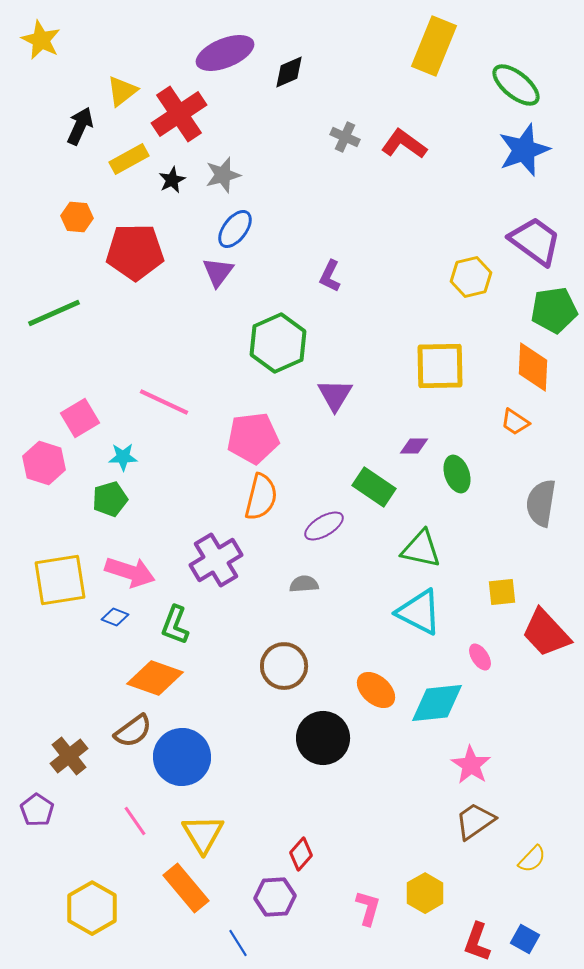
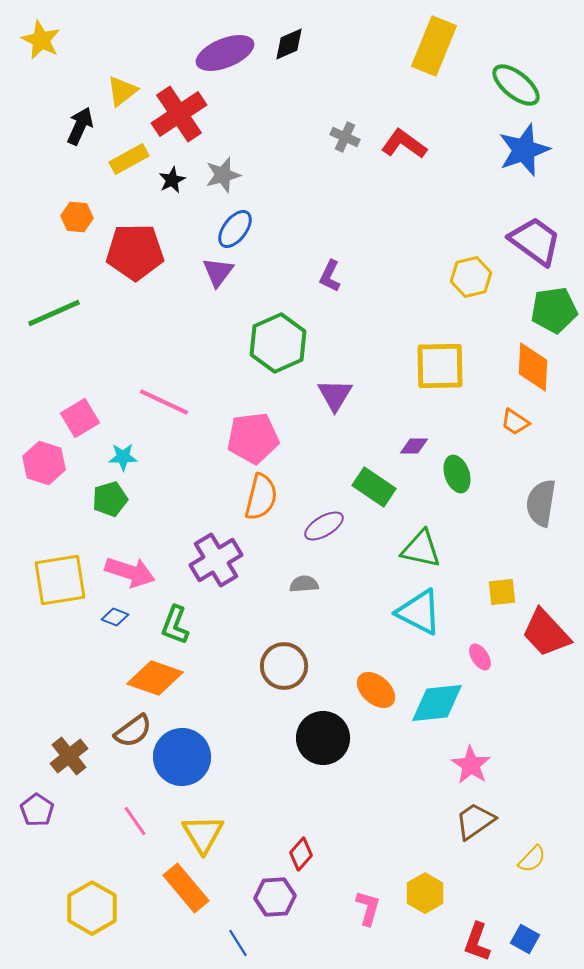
black diamond at (289, 72): moved 28 px up
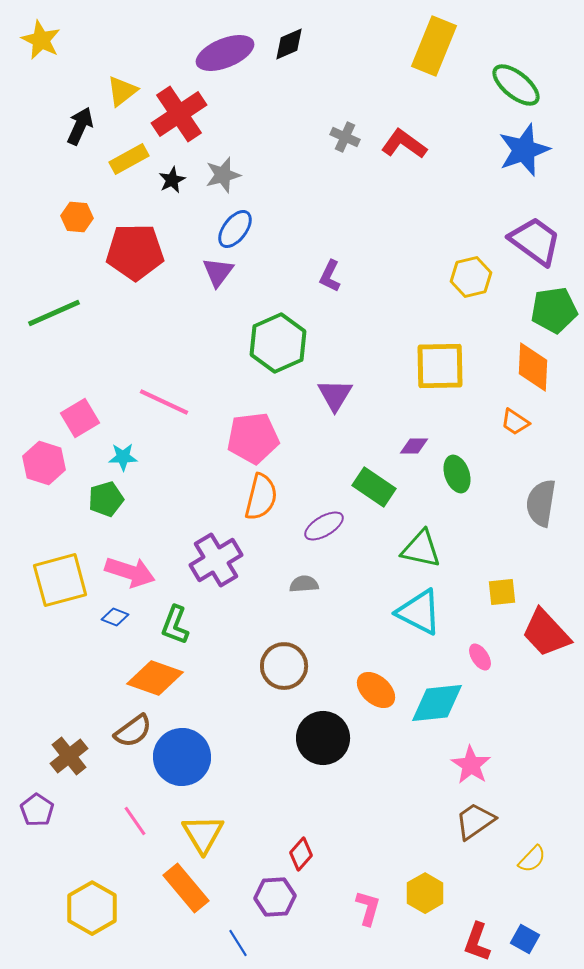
green pentagon at (110, 499): moved 4 px left
yellow square at (60, 580): rotated 6 degrees counterclockwise
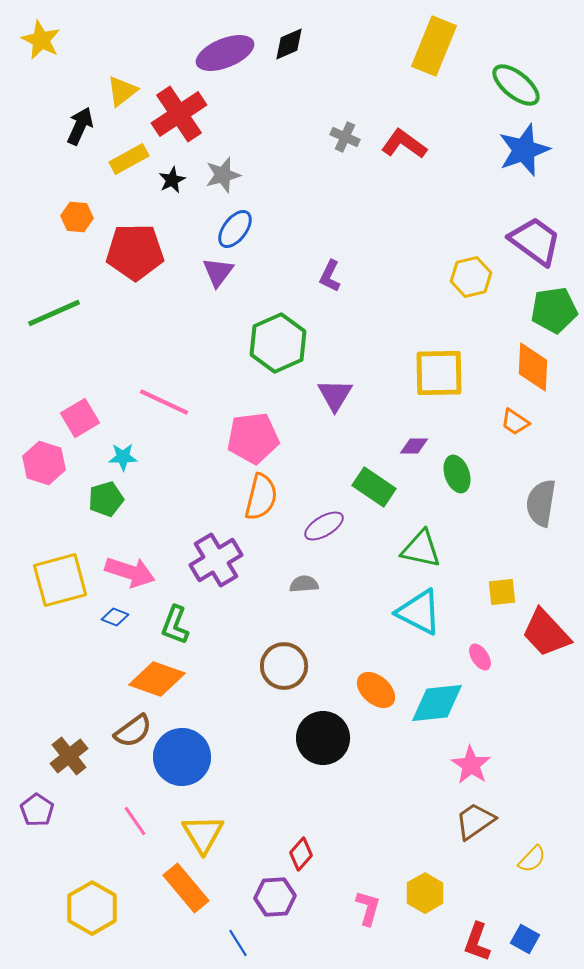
yellow square at (440, 366): moved 1 px left, 7 px down
orange diamond at (155, 678): moved 2 px right, 1 px down
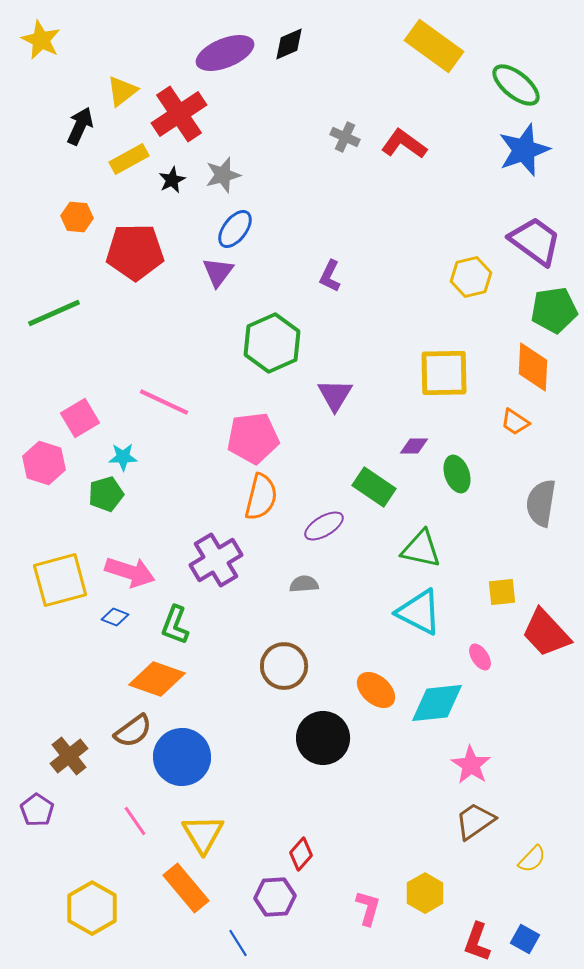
yellow rectangle at (434, 46): rotated 76 degrees counterclockwise
green hexagon at (278, 343): moved 6 px left
yellow square at (439, 373): moved 5 px right
green pentagon at (106, 499): moved 5 px up
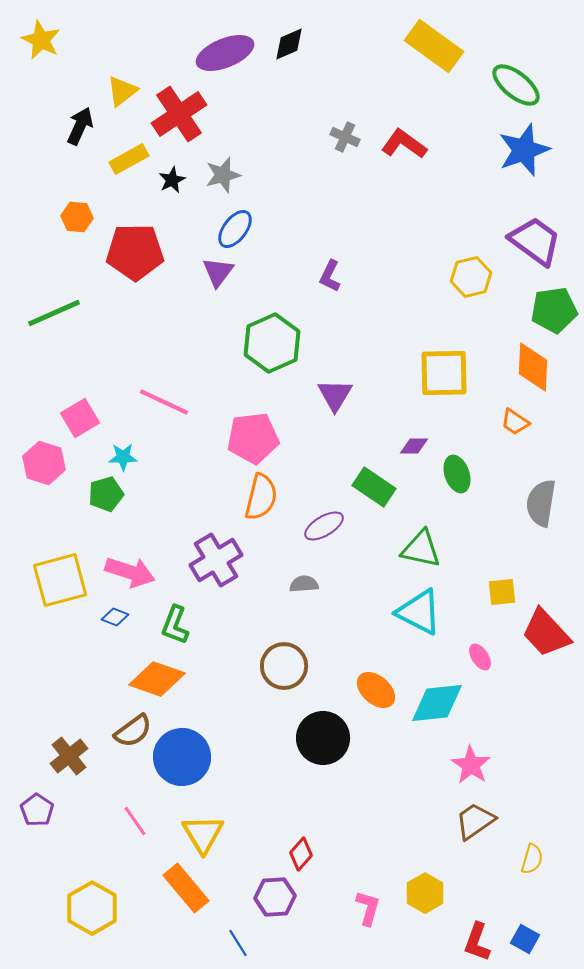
yellow semicircle at (532, 859): rotated 28 degrees counterclockwise
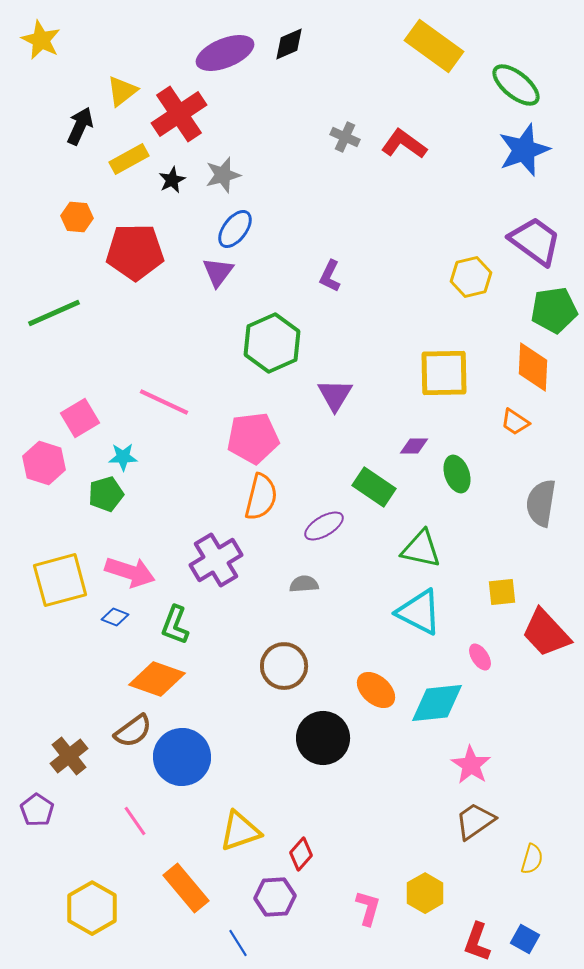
yellow triangle at (203, 834): moved 37 px right, 3 px up; rotated 42 degrees clockwise
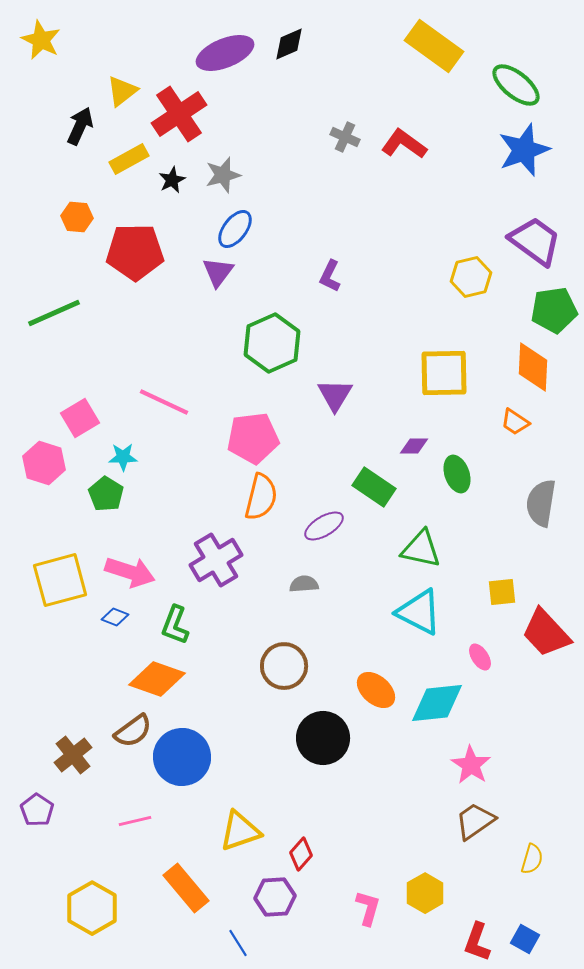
green pentagon at (106, 494): rotated 24 degrees counterclockwise
brown cross at (69, 756): moved 4 px right, 1 px up
pink line at (135, 821): rotated 68 degrees counterclockwise
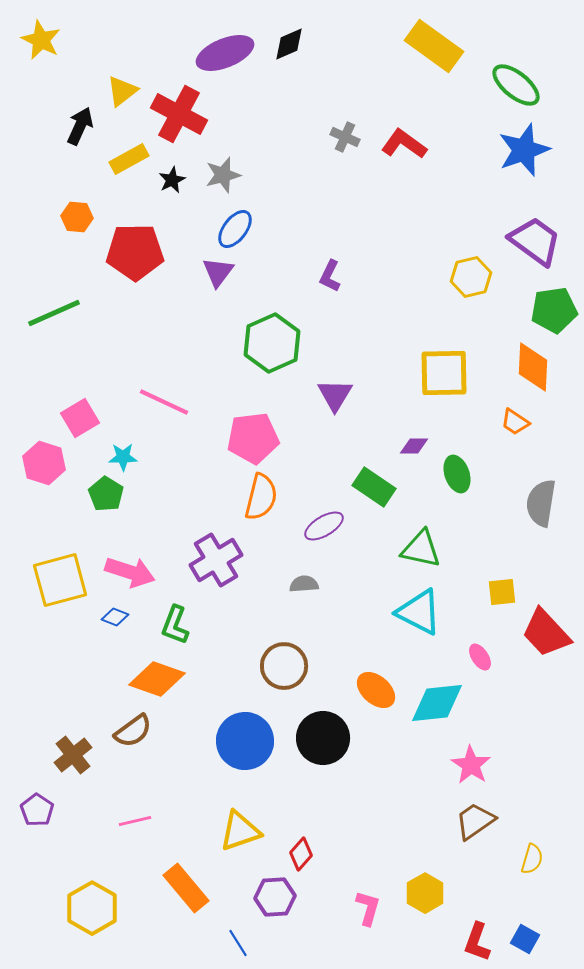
red cross at (179, 114): rotated 28 degrees counterclockwise
blue circle at (182, 757): moved 63 px right, 16 px up
